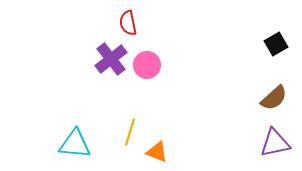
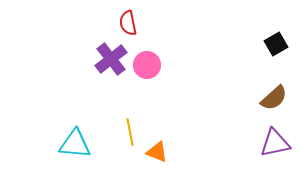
yellow line: rotated 28 degrees counterclockwise
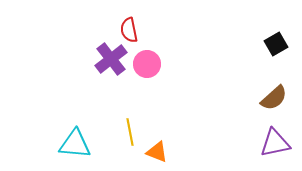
red semicircle: moved 1 px right, 7 px down
pink circle: moved 1 px up
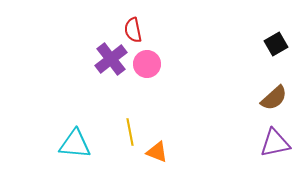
red semicircle: moved 4 px right
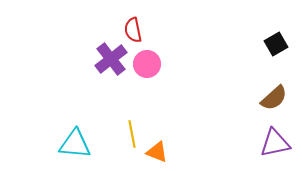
yellow line: moved 2 px right, 2 px down
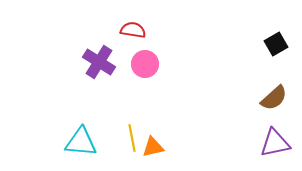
red semicircle: rotated 110 degrees clockwise
purple cross: moved 12 px left, 3 px down; rotated 20 degrees counterclockwise
pink circle: moved 2 px left
yellow line: moved 4 px down
cyan triangle: moved 6 px right, 2 px up
orange triangle: moved 4 px left, 5 px up; rotated 35 degrees counterclockwise
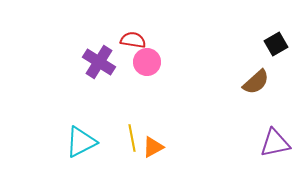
red semicircle: moved 10 px down
pink circle: moved 2 px right, 2 px up
brown semicircle: moved 18 px left, 16 px up
cyan triangle: rotated 32 degrees counterclockwise
orange triangle: rotated 15 degrees counterclockwise
